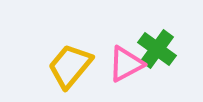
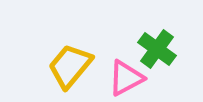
pink triangle: moved 14 px down
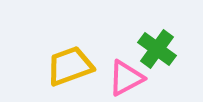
yellow trapezoid: rotated 30 degrees clockwise
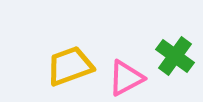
green cross: moved 18 px right, 7 px down
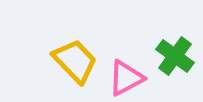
yellow trapezoid: moved 5 px right, 5 px up; rotated 66 degrees clockwise
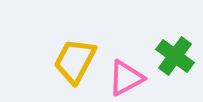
yellow trapezoid: rotated 108 degrees counterclockwise
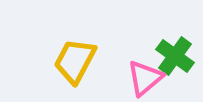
pink triangle: moved 19 px right; rotated 12 degrees counterclockwise
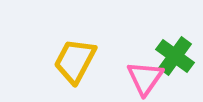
pink triangle: rotated 15 degrees counterclockwise
